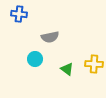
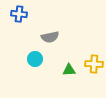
green triangle: moved 2 px right, 1 px down; rotated 40 degrees counterclockwise
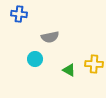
green triangle: rotated 32 degrees clockwise
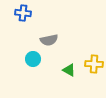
blue cross: moved 4 px right, 1 px up
gray semicircle: moved 1 px left, 3 px down
cyan circle: moved 2 px left
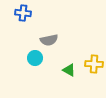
cyan circle: moved 2 px right, 1 px up
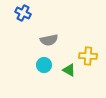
blue cross: rotated 21 degrees clockwise
cyan circle: moved 9 px right, 7 px down
yellow cross: moved 6 px left, 8 px up
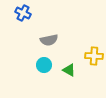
yellow cross: moved 6 px right
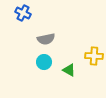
gray semicircle: moved 3 px left, 1 px up
cyan circle: moved 3 px up
